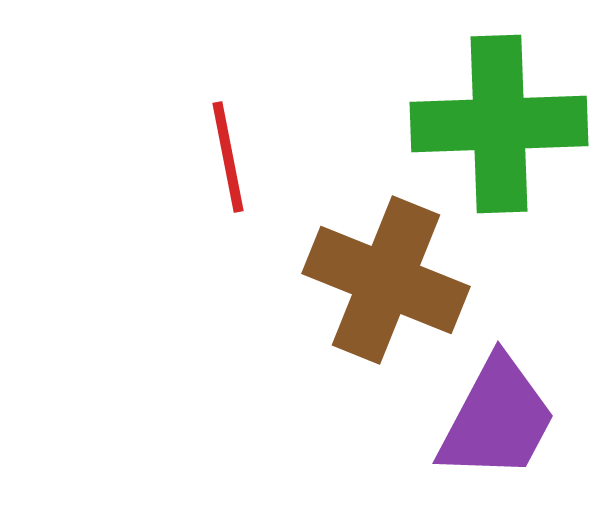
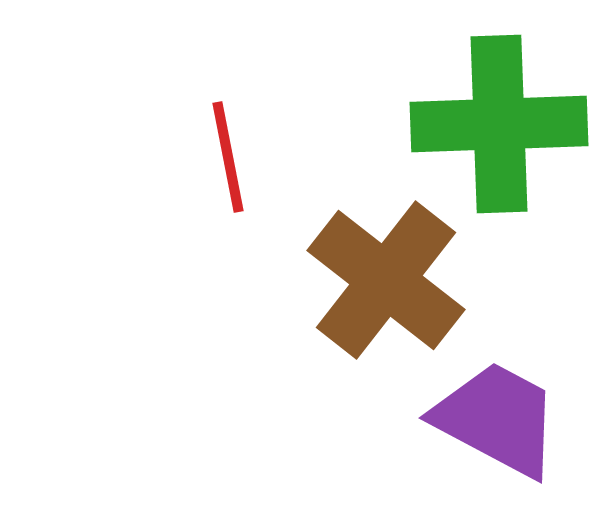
brown cross: rotated 16 degrees clockwise
purple trapezoid: rotated 90 degrees counterclockwise
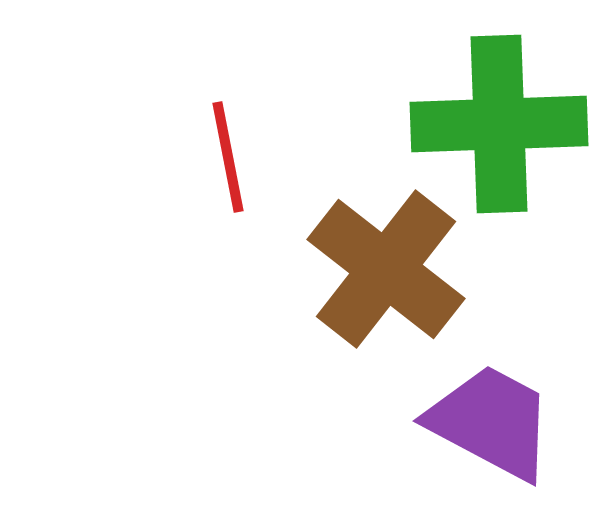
brown cross: moved 11 px up
purple trapezoid: moved 6 px left, 3 px down
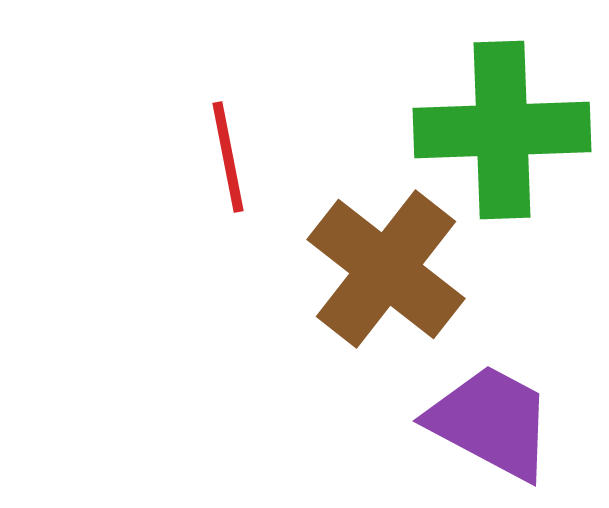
green cross: moved 3 px right, 6 px down
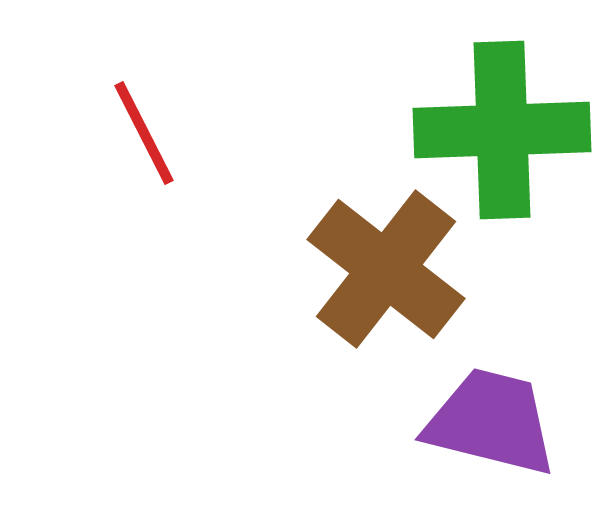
red line: moved 84 px left, 24 px up; rotated 16 degrees counterclockwise
purple trapezoid: rotated 14 degrees counterclockwise
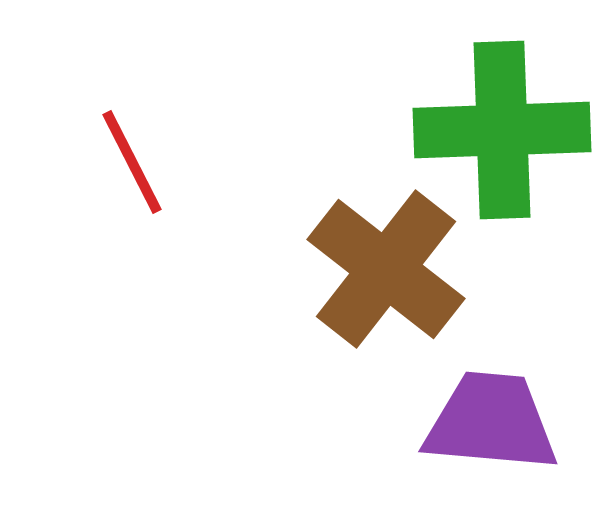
red line: moved 12 px left, 29 px down
purple trapezoid: rotated 9 degrees counterclockwise
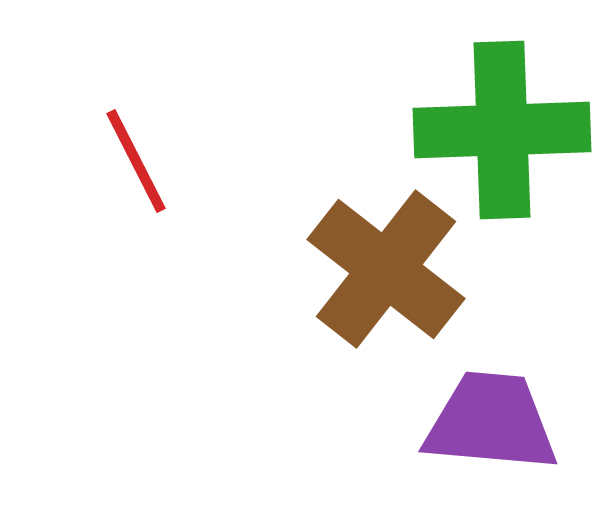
red line: moved 4 px right, 1 px up
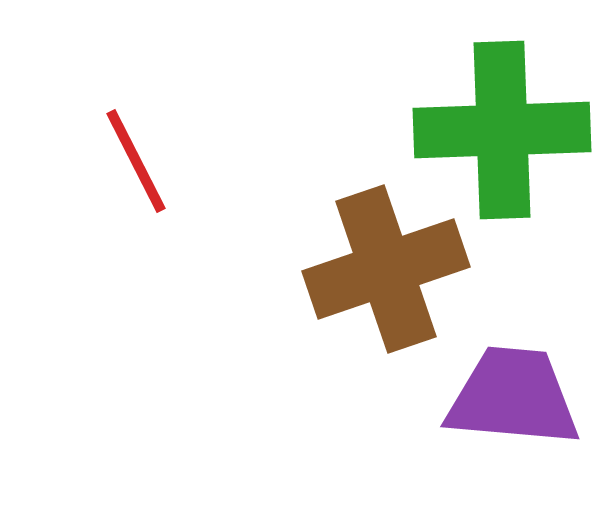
brown cross: rotated 33 degrees clockwise
purple trapezoid: moved 22 px right, 25 px up
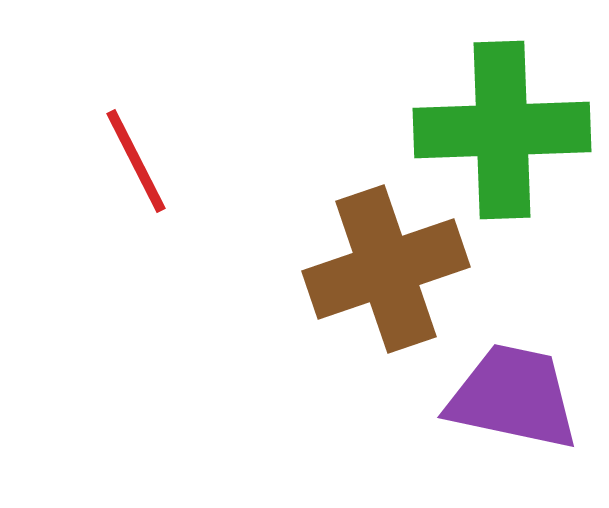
purple trapezoid: rotated 7 degrees clockwise
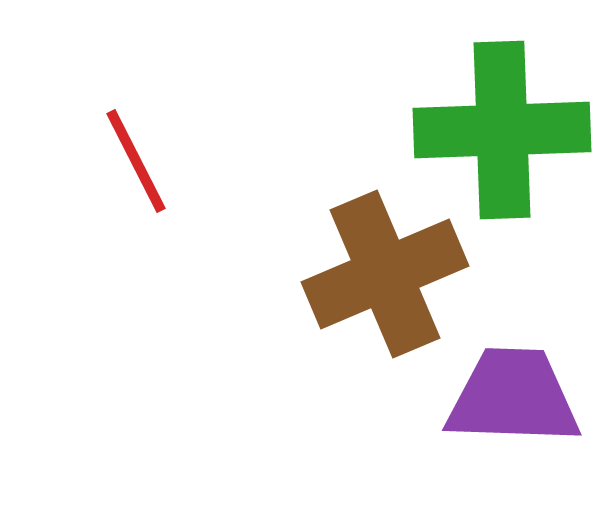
brown cross: moved 1 px left, 5 px down; rotated 4 degrees counterclockwise
purple trapezoid: rotated 10 degrees counterclockwise
